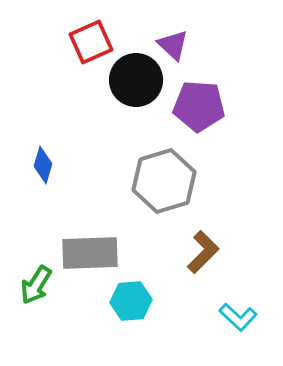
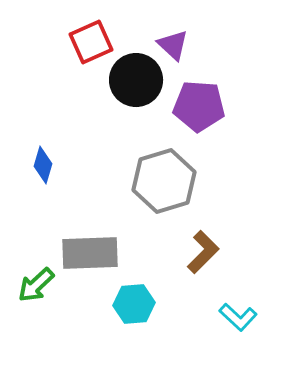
green arrow: rotated 15 degrees clockwise
cyan hexagon: moved 3 px right, 3 px down
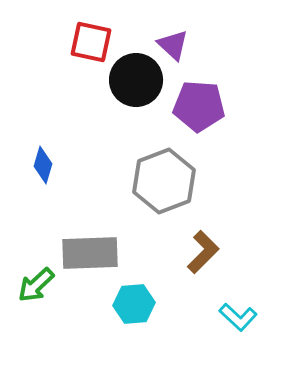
red square: rotated 36 degrees clockwise
gray hexagon: rotated 4 degrees counterclockwise
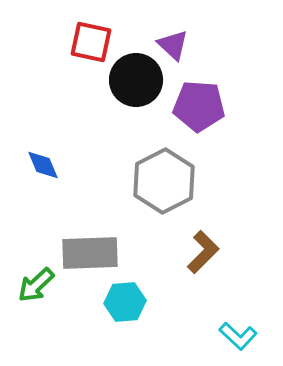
blue diamond: rotated 39 degrees counterclockwise
gray hexagon: rotated 6 degrees counterclockwise
cyan hexagon: moved 9 px left, 2 px up
cyan L-shape: moved 19 px down
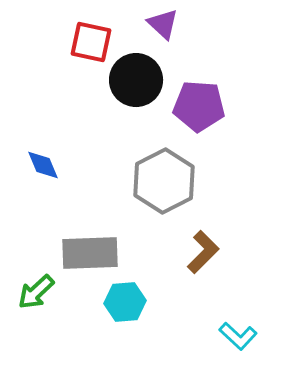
purple triangle: moved 10 px left, 21 px up
green arrow: moved 7 px down
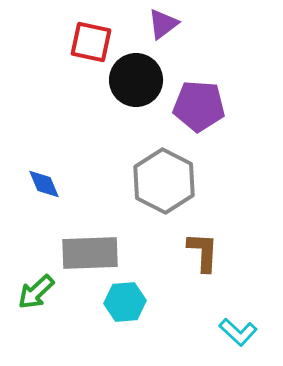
purple triangle: rotated 40 degrees clockwise
blue diamond: moved 1 px right, 19 px down
gray hexagon: rotated 6 degrees counterclockwise
brown L-shape: rotated 42 degrees counterclockwise
cyan L-shape: moved 4 px up
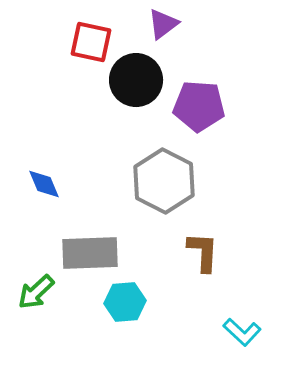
cyan L-shape: moved 4 px right
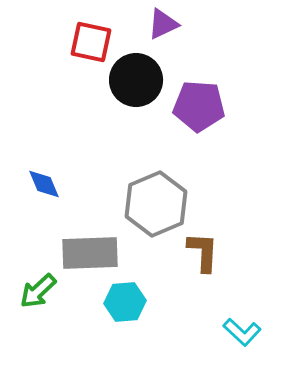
purple triangle: rotated 12 degrees clockwise
gray hexagon: moved 8 px left, 23 px down; rotated 10 degrees clockwise
green arrow: moved 2 px right, 1 px up
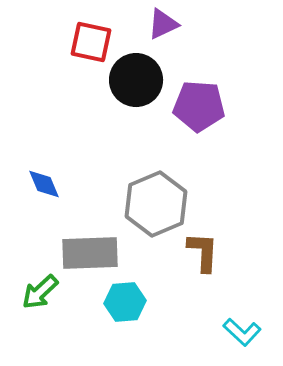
green arrow: moved 2 px right, 1 px down
